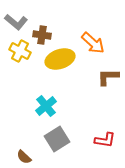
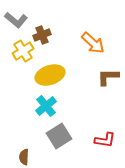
gray L-shape: moved 2 px up
brown cross: rotated 30 degrees counterclockwise
yellow cross: moved 3 px right; rotated 30 degrees clockwise
yellow ellipse: moved 10 px left, 16 px down
gray square: moved 2 px right, 3 px up
brown semicircle: rotated 49 degrees clockwise
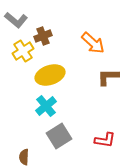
brown cross: moved 1 px right, 1 px down
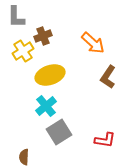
gray L-shape: moved 3 px up; rotated 50 degrees clockwise
brown L-shape: rotated 55 degrees counterclockwise
gray square: moved 4 px up
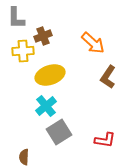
gray L-shape: moved 1 px down
yellow cross: rotated 30 degrees clockwise
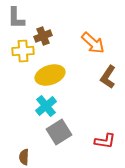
red L-shape: moved 1 px down
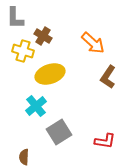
gray L-shape: moved 1 px left
brown cross: rotated 36 degrees counterclockwise
yellow cross: rotated 20 degrees clockwise
yellow ellipse: moved 1 px up
cyan cross: moved 10 px left
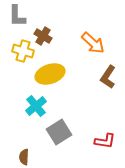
gray L-shape: moved 2 px right, 2 px up
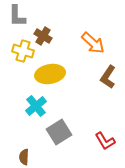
yellow ellipse: rotated 8 degrees clockwise
red L-shape: rotated 50 degrees clockwise
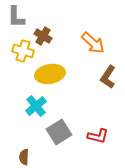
gray L-shape: moved 1 px left, 1 px down
red L-shape: moved 7 px left, 5 px up; rotated 45 degrees counterclockwise
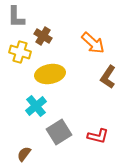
yellow cross: moved 3 px left, 1 px down
brown semicircle: moved 3 px up; rotated 35 degrees clockwise
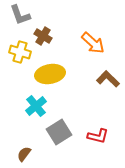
gray L-shape: moved 4 px right, 2 px up; rotated 20 degrees counterclockwise
brown L-shape: moved 2 px down; rotated 100 degrees clockwise
